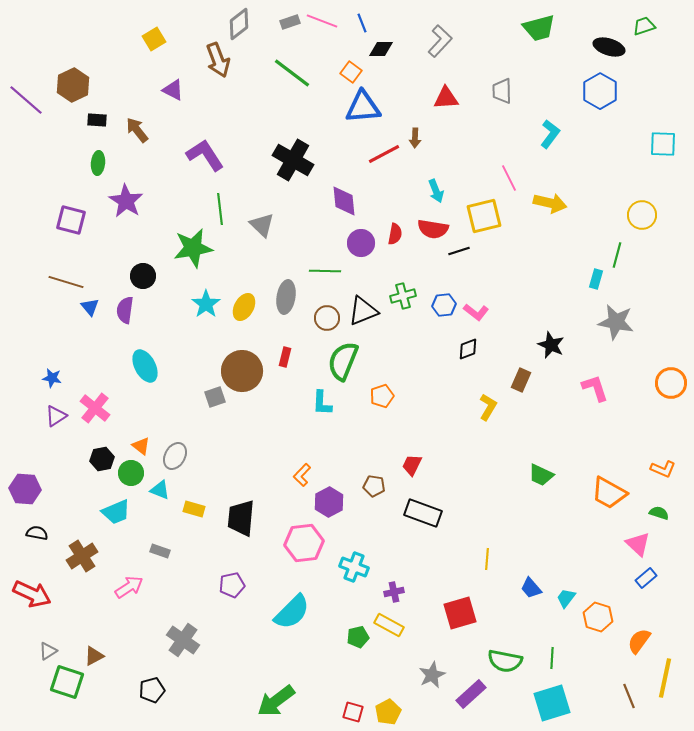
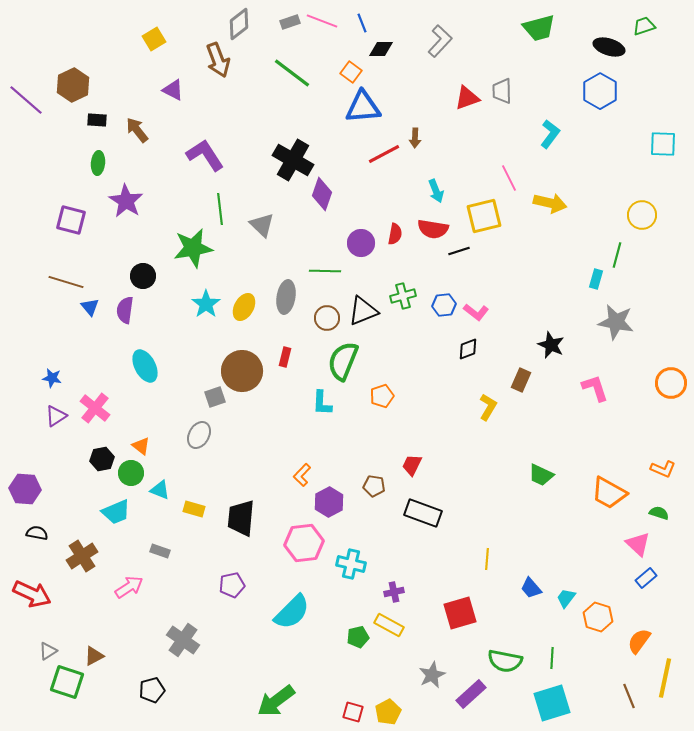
red triangle at (446, 98): moved 21 px right; rotated 16 degrees counterclockwise
purple diamond at (344, 201): moved 22 px left, 7 px up; rotated 24 degrees clockwise
gray ellipse at (175, 456): moved 24 px right, 21 px up
cyan cross at (354, 567): moved 3 px left, 3 px up; rotated 8 degrees counterclockwise
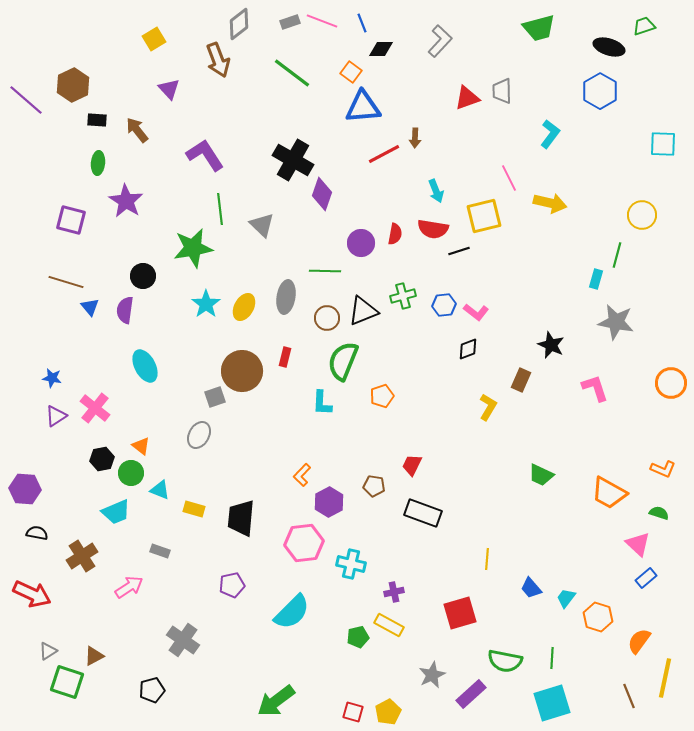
purple triangle at (173, 90): moved 4 px left, 1 px up; rotated 20 degrees clockwise
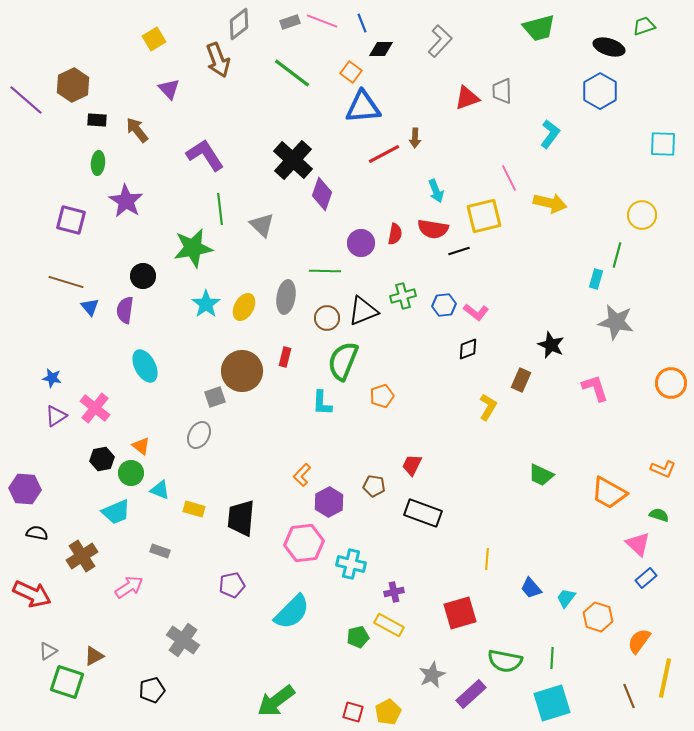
black cross at (293, 160): rotated 12 degrees clockwise
green semicircle at (659, 513): moved 2 px down
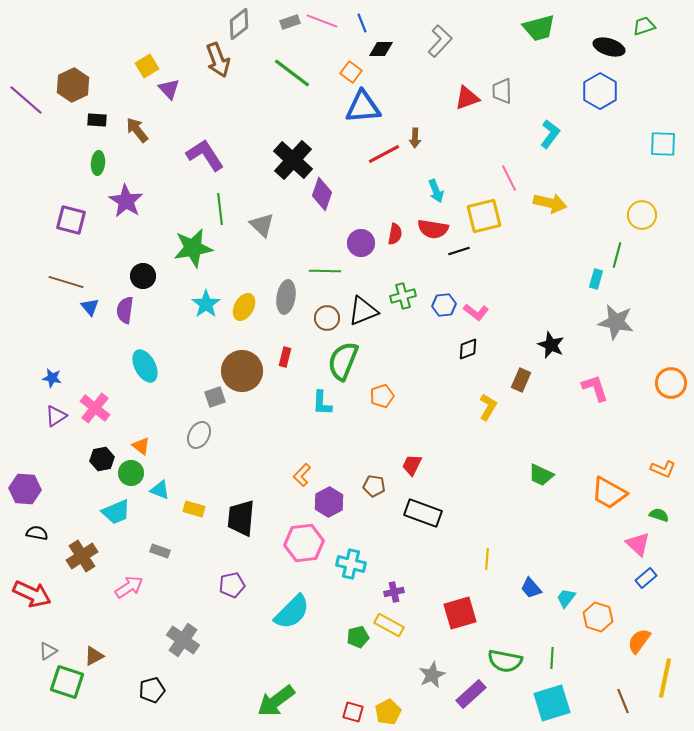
yellow square at (154, 39): moved 7 px left, 27 px down
brown line at (629, 696): moved 6 px left, 5 px down
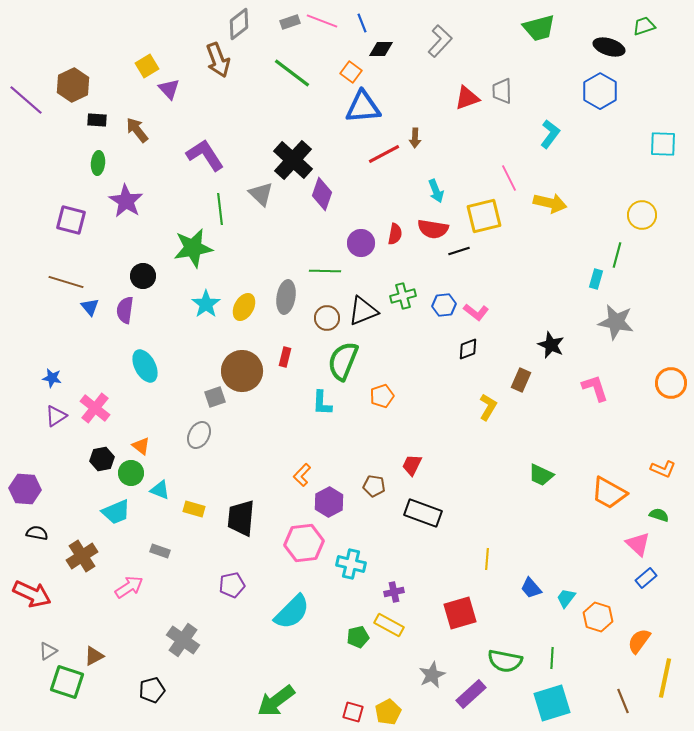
gray triangle at (262, 225): moved 1 px left, 31 px up
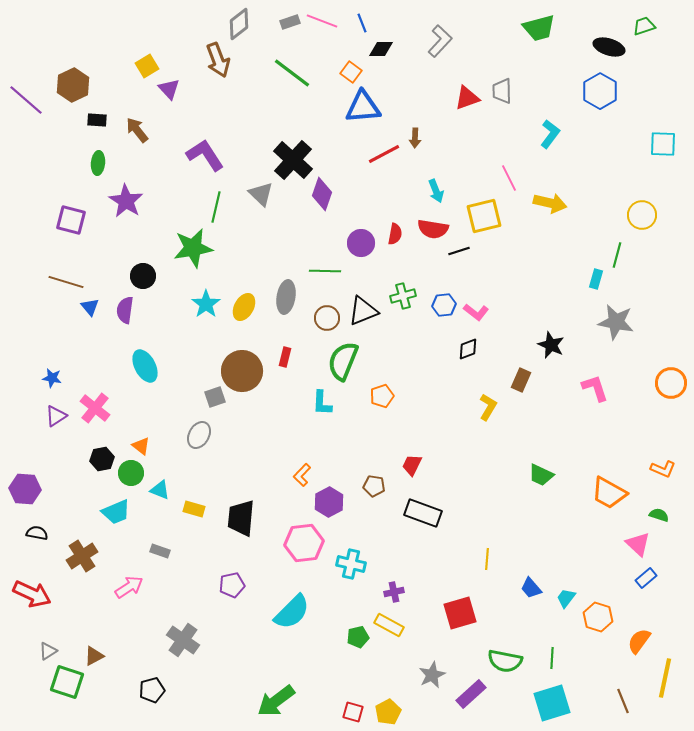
green line at (220, 209): moved 4 px left, 2 px up; rotated 20 degrees clockwise
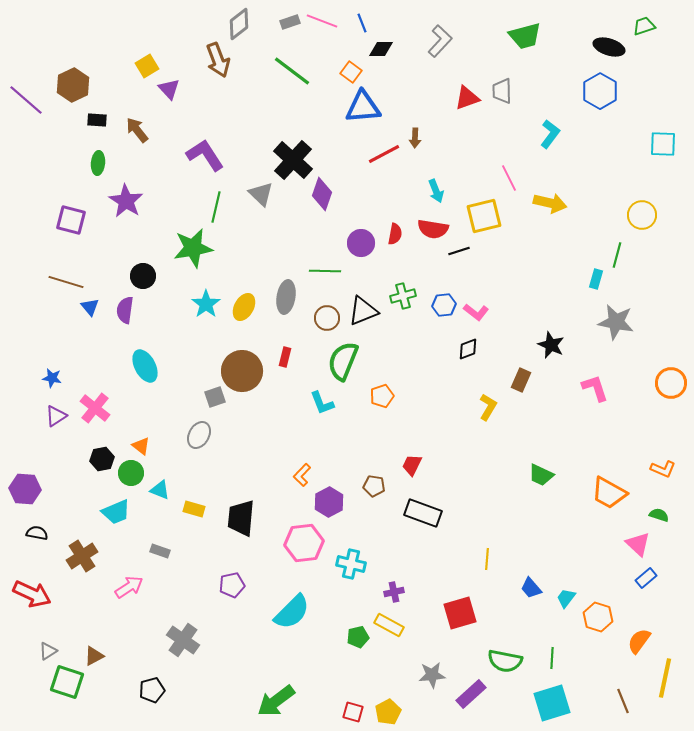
green trapezoid at (539, 28): moved 14 px left, 8 px down
green line at (292, 73): moved 2 px up
cyan L-shape at (322, 403): rotated 24 degrees counterclockwise
gray star at (432, 675): rotated 20 degrees clockwise
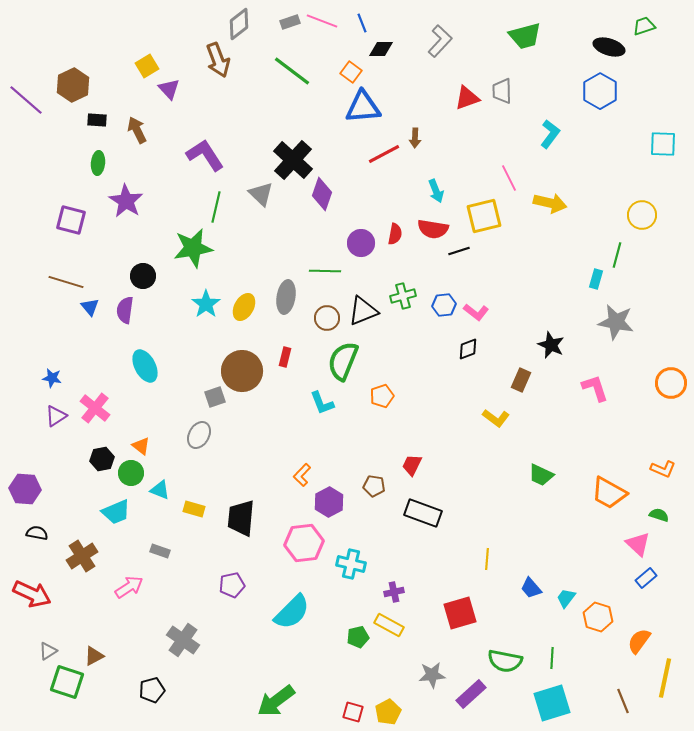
brown arrow at (137, 130): rotated 12 degrees clockwise
yellow L-shape at (488, 407): moved 8 px right, 11 px down; rotated 96 degrees clockwise
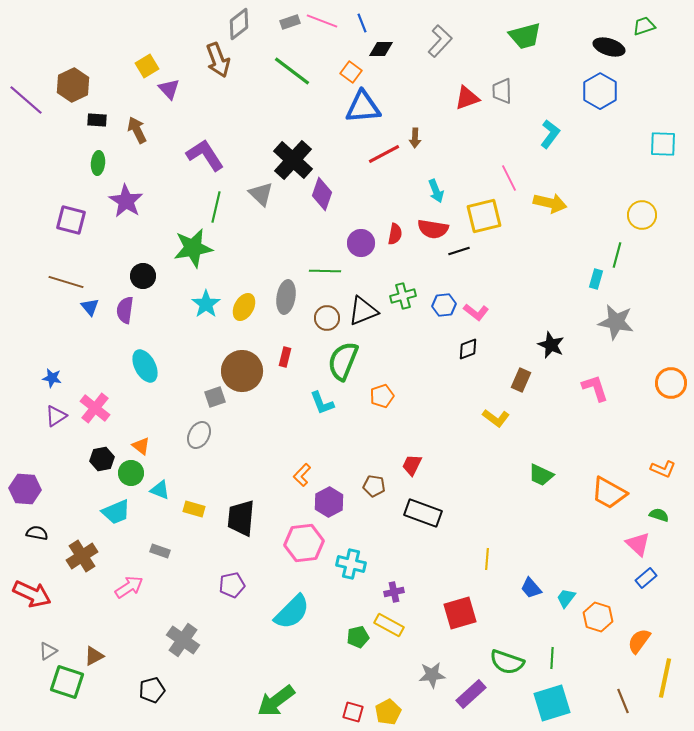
green semicircle at (505, 661): moved 2 px right, 1 px down; rotated 8 degrees clockwise
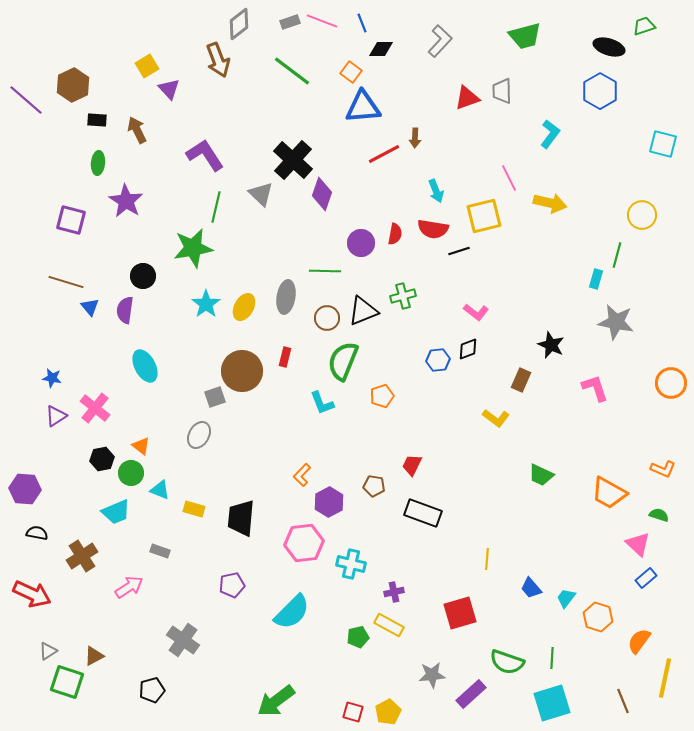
cyan square at (663, 144): rotated 12 degrees clockwise
blue hexagon at (444, 305): moved 6 px left, 55 px down
